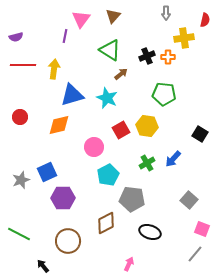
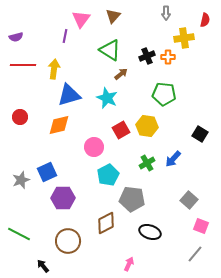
blue triangle: moved 3 px left
pink square: moved 1 px left, 3 px up
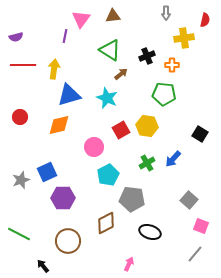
brown triangle: rotated 42 degrees clockwise
orange cross: moved 4 px right, 8 px down
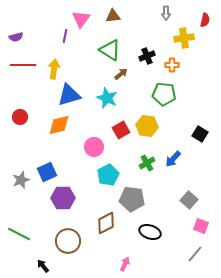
pink arrow: moved 4 px left
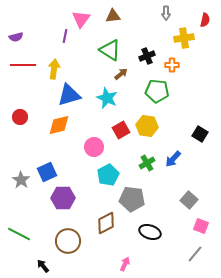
green pentagon: moved 7 px left, 3 px up
gray star: rotated 18 degrees counterclockwise
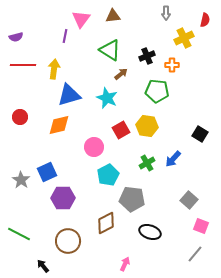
yellow cross: rotated 18 degrees counterclockwise
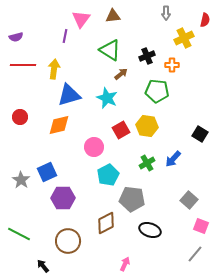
black ellipse: moved 2 px up
